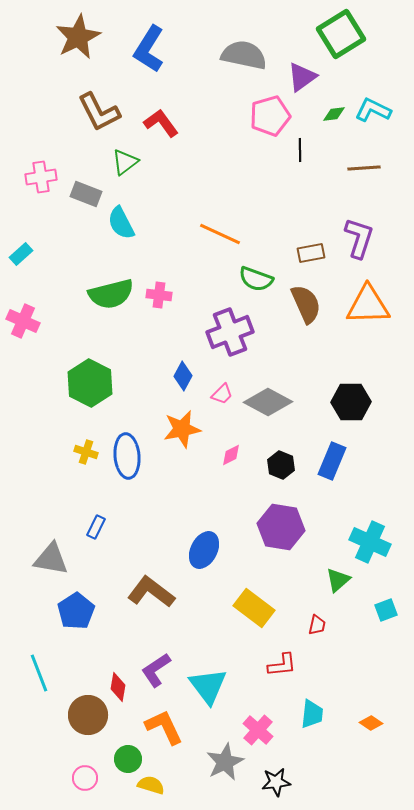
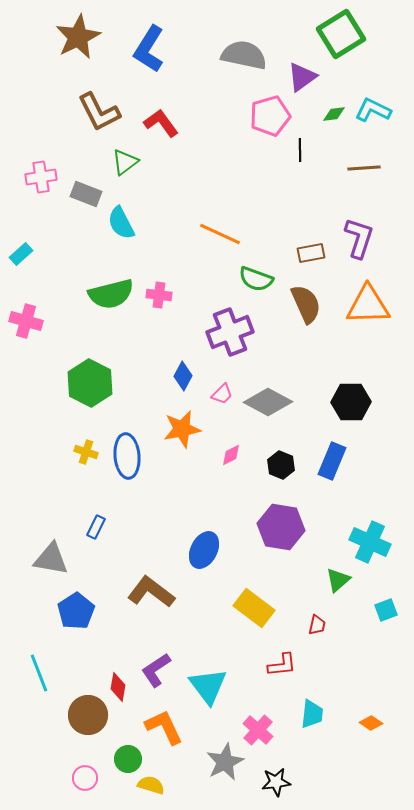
pink cross at (23, 321): moved 3 px right; rotated 8 degrees counterclockwise
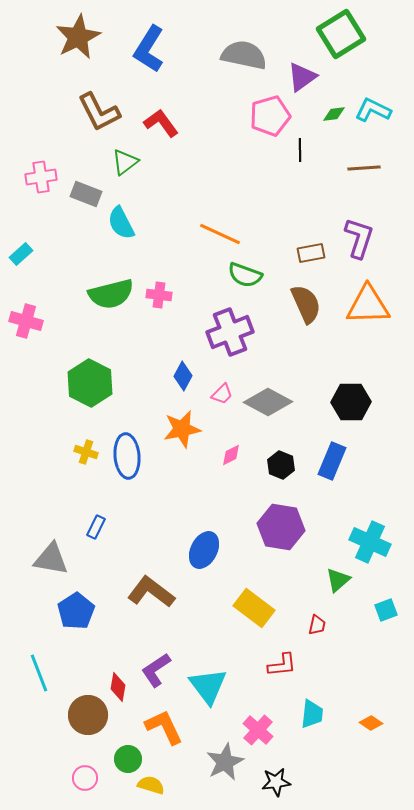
green semicircle at (256, 279): moved 11 px left, 4 px up
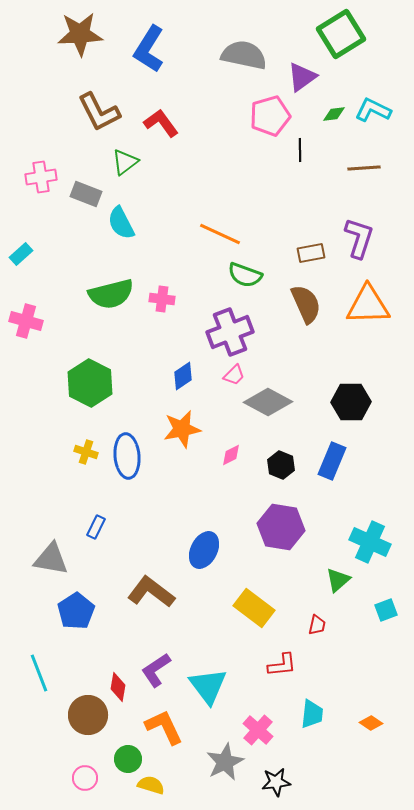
brown star at (78, 37): moved 2 px right, 3 px up; rotated 24 degrees clockwise
pink cross at (159, 295): moved 3 px right, 4 px down
blue diamond at (183, 376): rotated 28 degrees clockwise
pink trapezoid at (222, 394): moved 12 px right, 19 px up
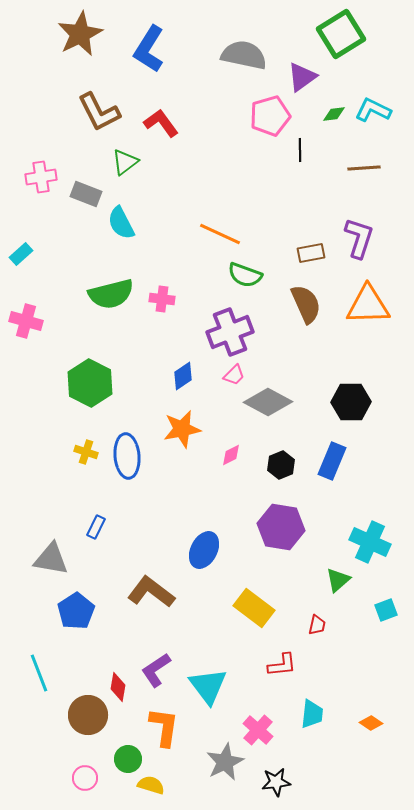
brown star at (80, 34): rotated 24 degrees counterclockwise
black hexagon at (281, 465): rotated 16 degrees clockwise
orange L-shape at (164, 727): rotated 33 degrees clockwise
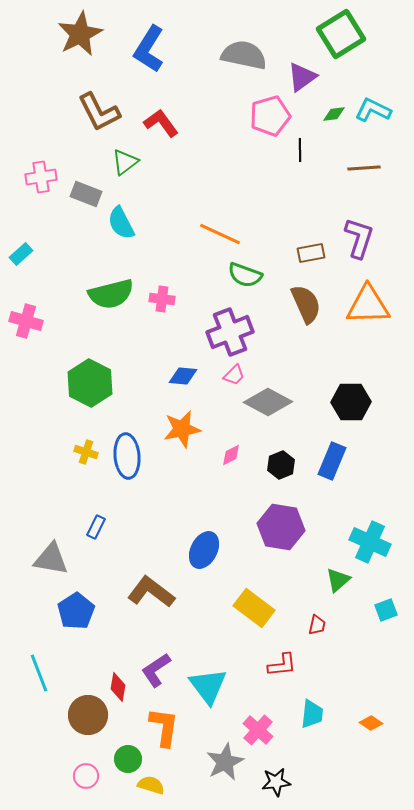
blue diamond at (183, 376): rotated 40 degrees clockwise
pink circle at (85, 778): moved 1 px right, 2 px up
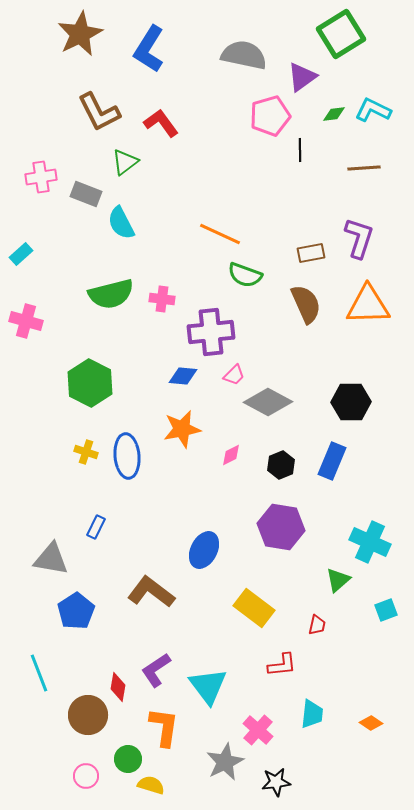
purple cross at (230, 332): moved 19 px left; rotated 15 degrees clockwise
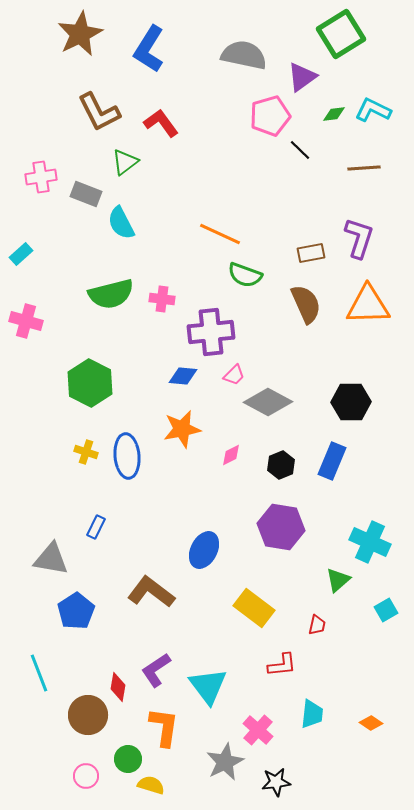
black line at (300, 150): rotated 45 degrees counterclockwise
cyan square at (386, 610): rotated 10 degrees counterclockwise
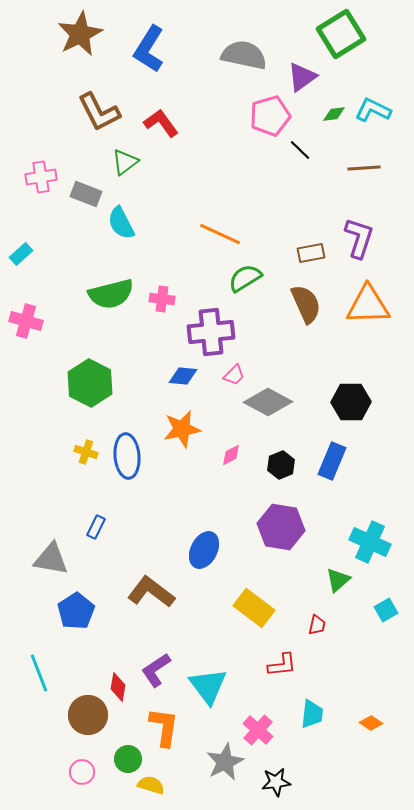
green semicircle at (245, 275): moved 3 px down; rotated 128 degrees clockwise
pink circle at (86, 776): moved 4 px left, 4 px up
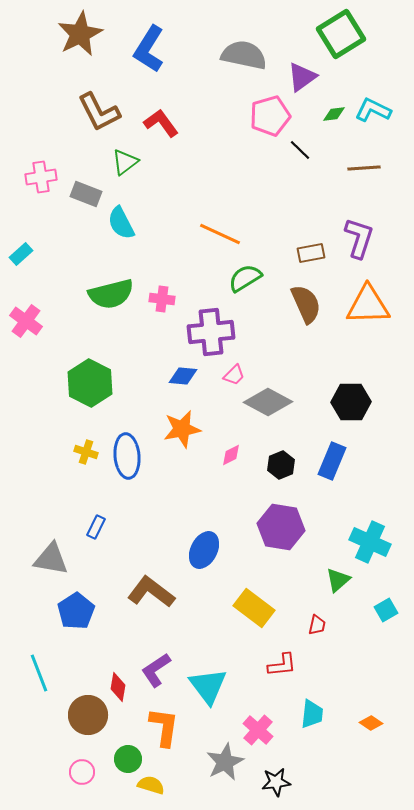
pink cross at (26, 321): rotated 20 degrees clockwise
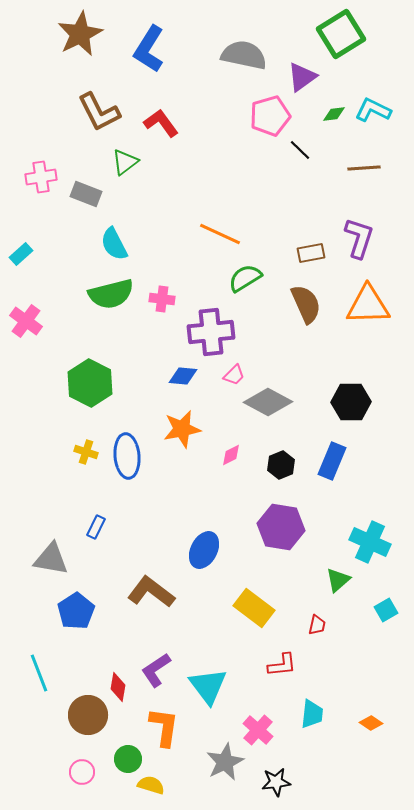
cyan semicircle at (121, 223): moved 7 px left, 21 px down
